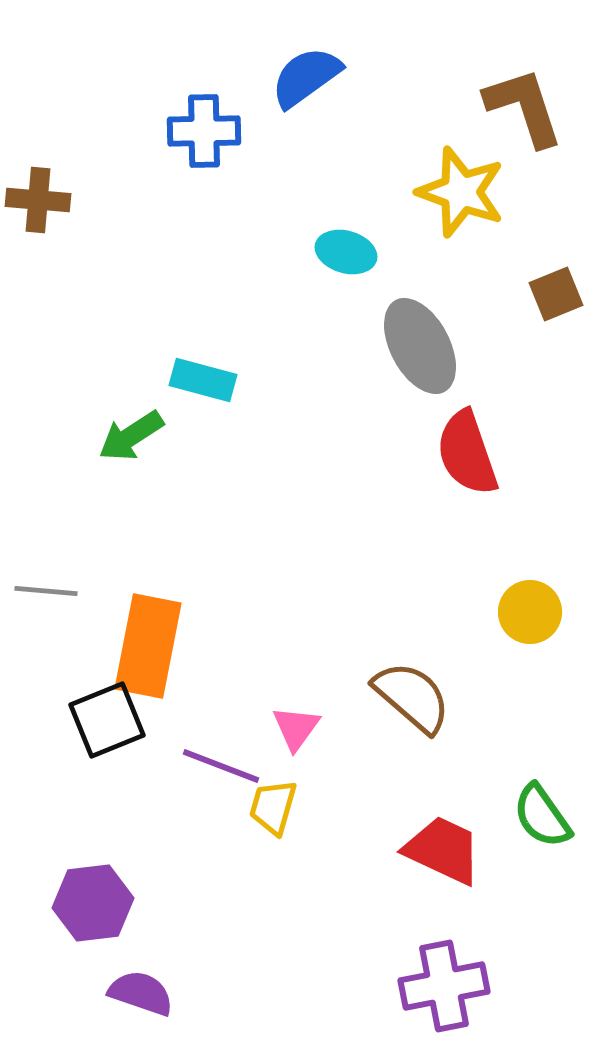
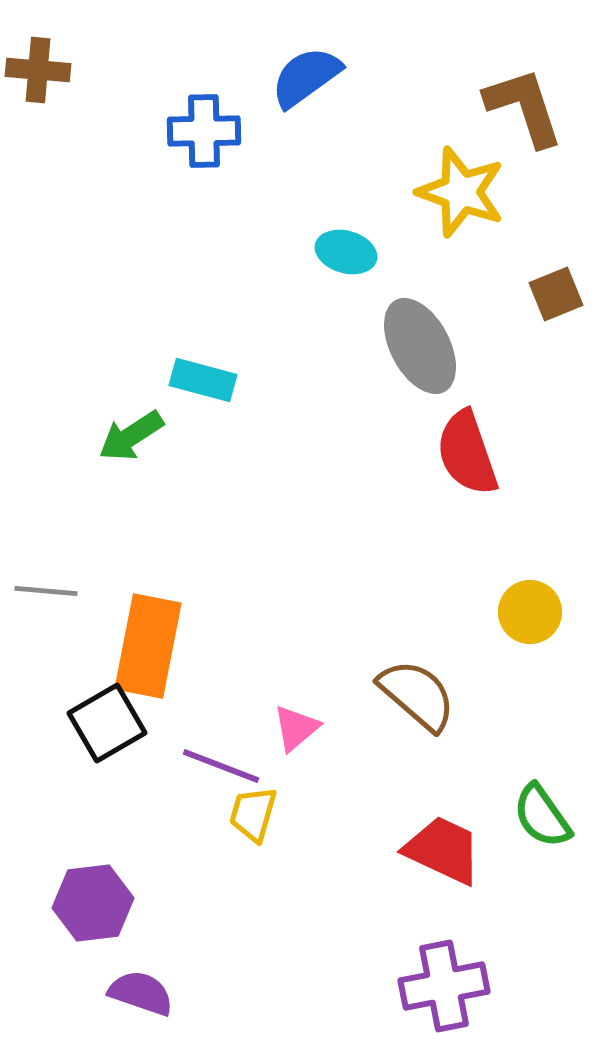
brown cross: moved 130 px up
brown semicircle: moved 5 px right, 2 px up
black square: moved 3 px down; rotated 8 degrees counterclockwise
pink triangle: rotated 14 degrees clockwise
yellow trapezoid: moved 20 px left, 7 px down
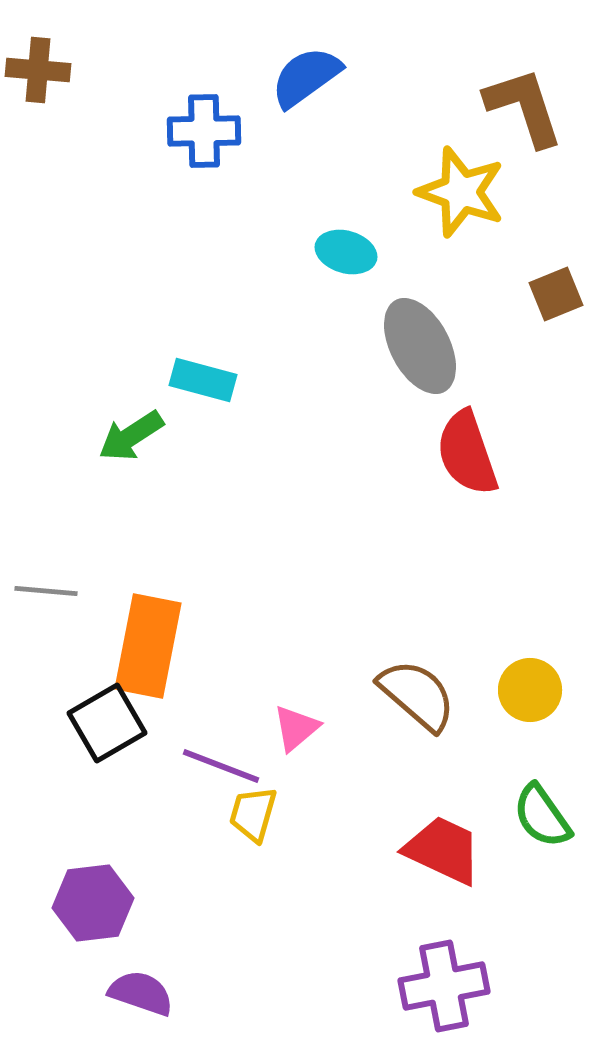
yellow circle: moved 78 px down
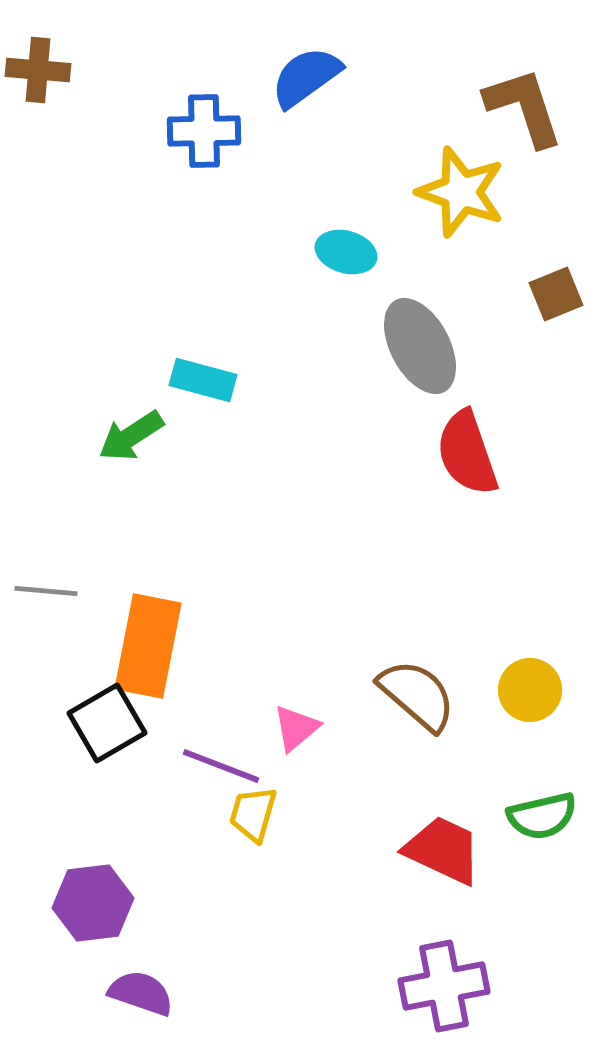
green semicircle: rotated 68 degrees counterclockwise
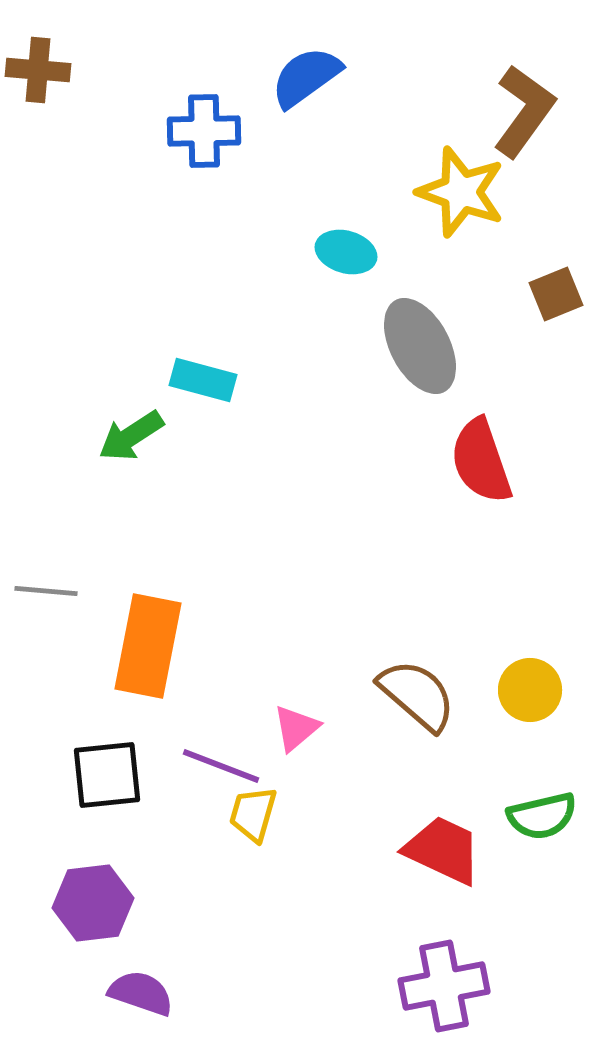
brown L-shape: moved 4 px down; rotated 54 degrees clockwise
red semicircle: moved 14 px right, 8 px down
black square: moved 52 px down; rotated 24 degrees clockwise
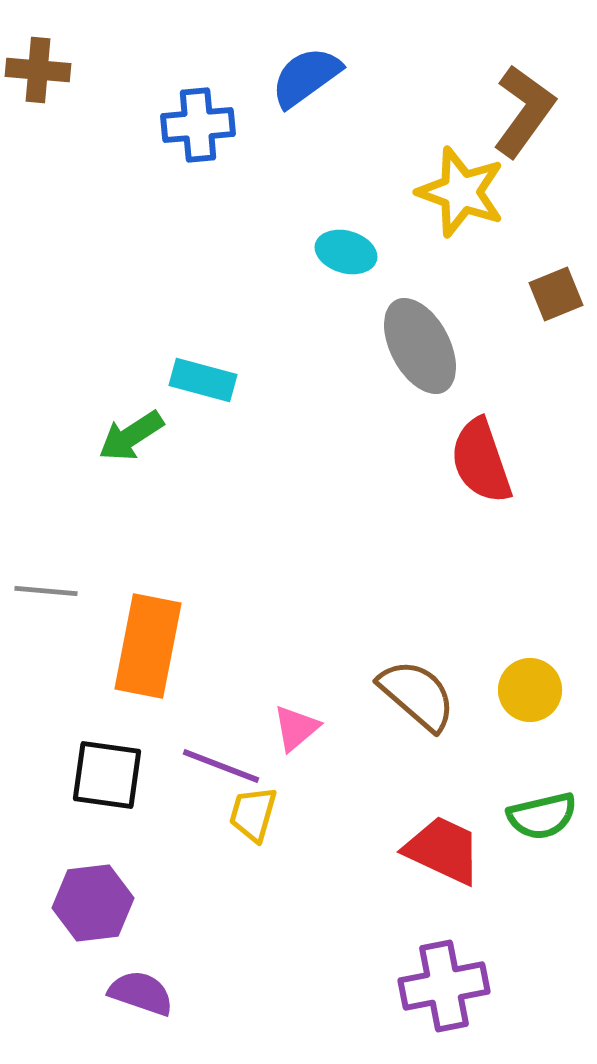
blue cross: moved 6 px left, 6 px up; rotated 4 degrees counterclockwise
black square: rotated 14 degrees clockwise
